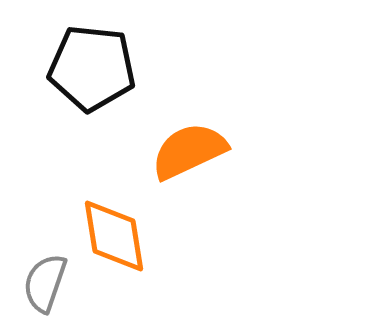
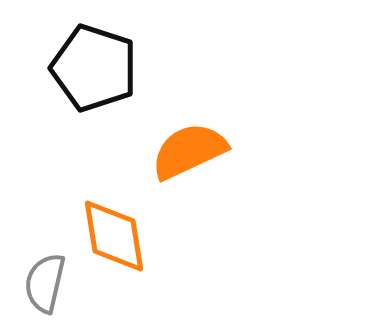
black pentagon: moved 2 px right; rotated 12 degrees clockwise
gray semicircle: rotated 6 degrees counterclockwise
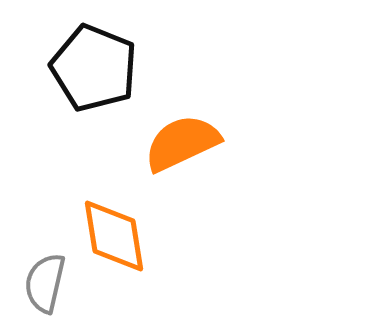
black pentagon: rotated 4 degrees clockwise
orange semicircle: moved 7 px left, 8 px up
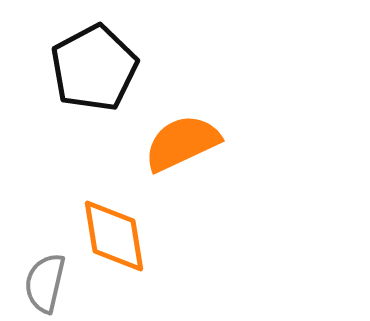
black pentagon: rotated 22 degrees clockwise
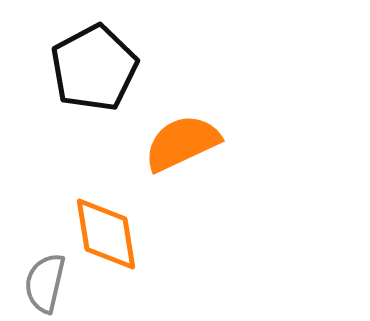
orange diamond: moved 8 px left, 2 px up
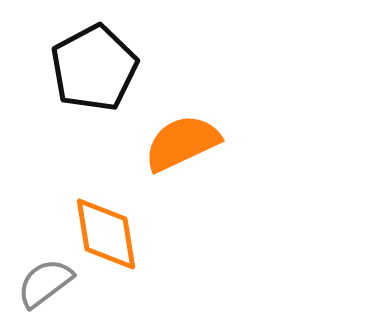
gray semicircle: rotated 40 degrees clockwise
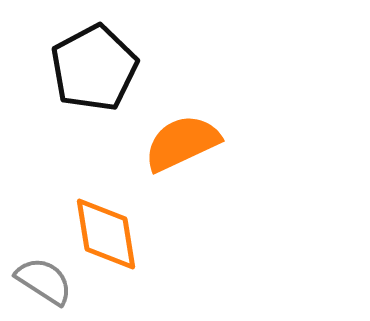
gray semicircle: moved 1 px left, 2 px up; rotated 70 degrees clockwise
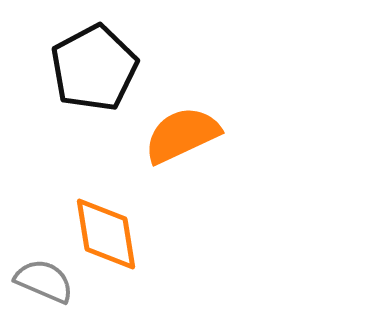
orange semicircle: moved 8 px up
gray semicircle: rotated 10 degrees counterclockwise
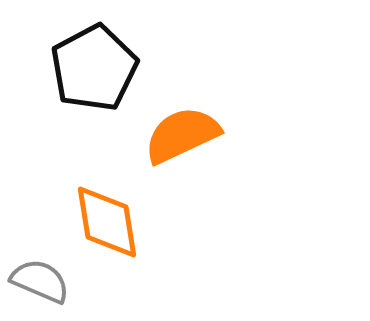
orange diamond: moved 1 px right, 12 px up
gray semicircle: moved 4 px left
